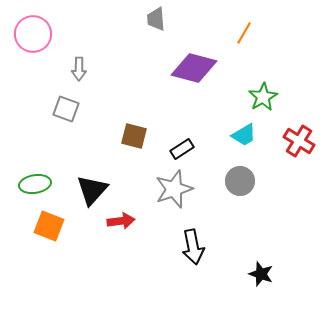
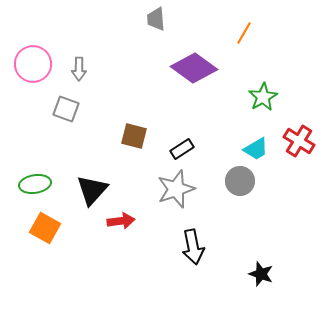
pink circle: moved 30 px down
purple diamond: rotated 21 degrees clockwise
cyan trapezoid: moved 12 px right, 14 px down
gray star: moved 2 px right
orange square: moved 4 px left, 2 px down; rotated 8 degrees clockwise
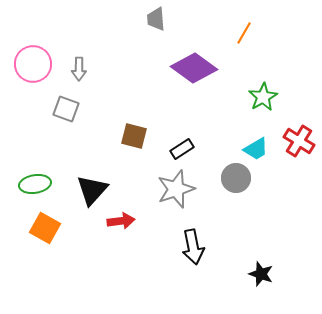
gray circle: moved 4 px left, 3 px up
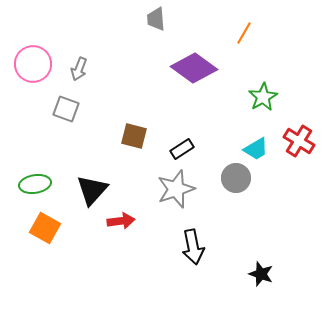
gray arrow: rotated 20 degrees clockwise
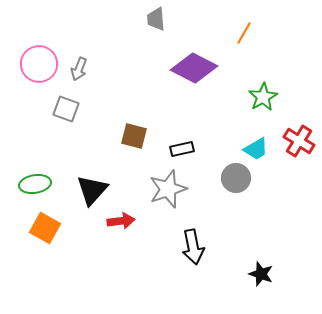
pink circle: moved 6 px right
purple diamond: rotated 9 degrees counterclockwise
black rectangle: rotated 20 degrees clockwise
gray star: moved 8 px left
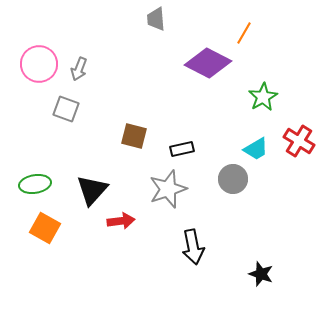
purple diamond: moved 14 px right, 5 px up
gray circle: moved 3 px left, 1 px down
